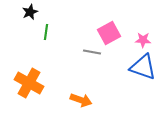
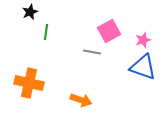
pink square: moved 2 px up
pink star: rotated 21 degrees counterclockwise
orange cross: rotated 16 degrees counterclockwise
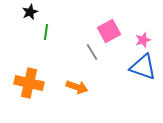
gray line: rotated 48 degrees clockwise
orange arrow: moved 4 px left, 13 px up
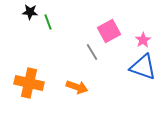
black star: rotated 28 degrees clockwise
green line: moved 2 px right, 10 px up; rotated 28 degrees counterclockwise
pink star: rotated 14 degrees counterclockwise
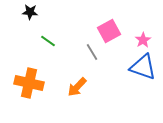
green line: moved 19 px down; rotated 35 degrees counterclockwise
orange arrow: rotated 115 degrees clockwise
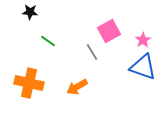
orange arrow: rotated 15 degrees clockwise
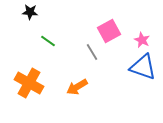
pink star: moved 1 px left; rotated 14 degrees counterclockwise
orange cross: rotated 16 degrees clockwise
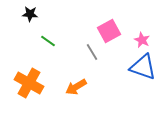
black star: moved 2 px down
orange arrow: moved 1 px left
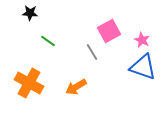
black star: moved 1 px up
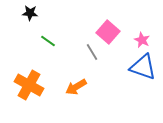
pink square: moved 1 px left, 1 px down; rotated 20 degrees counterclockwise
orange cross: moved 2 px down
